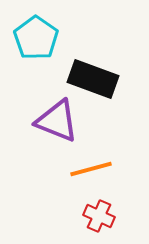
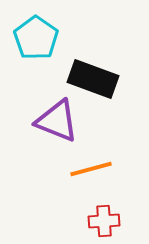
red cross: moved 5 px right, 5 px down; rotated 28 degrees counterclockwise
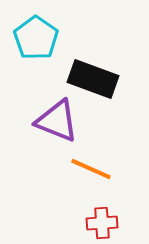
orange line: rotated 39 degrees clockwise
red cross: moved 2 px left, 2 px down
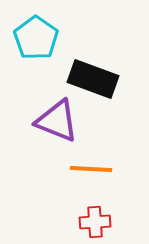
orange line: rotated 21 degrees counterclockwise
red cross: moved 7 px left, 1 px up
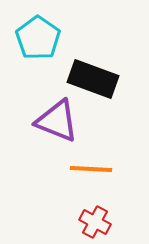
cyan pentagon: moved 2 px right
red cross: rotated 32 degrees clockwise
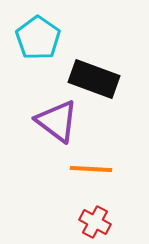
black rectangle: moved 1 px right
purple triangle: rotated 15 degrees clockwise
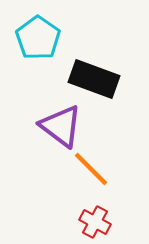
purple triangle: moved 4 px right, 5 px down
orange line: rotated 42 degrees clockwise
